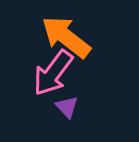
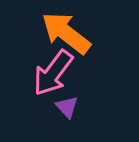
orange arrow: moved 4 px up
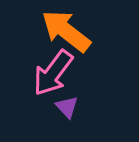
orange arrow: moved 2 px up
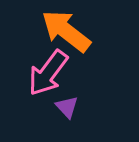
pink arrow: moved 5 px left
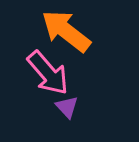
pink arrow: rotated 78 degrees counterclockwise
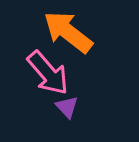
orange arrow: moved 2 px right, 1 px down
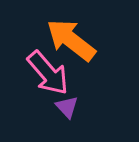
orange arrow: moved 3 px right, 8 px down
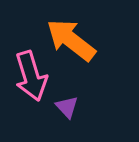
pink arrow: moved 17 px left, 3 px down; rotated 24 degrees clockwise
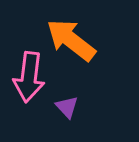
pink arrow: moved 2 px left, 1 px down; rotated 24 degrees clockwise
